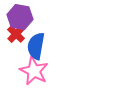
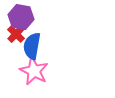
purple hexagon: moved 1 px right
blue semicircle: moved 4 px left
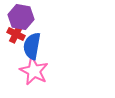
red cross: rotated 18 degrees counterclockwise
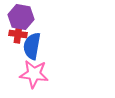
red cross: moved 2 px right; rotated 18 degrees counterclockwise
pink star: moved 3 px down; rotated 20 degrees counterclockwise
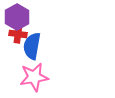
purple hexagon: moved 4 px left; rotated 20 degrees clockwise
pink star: moved 3 px down; rotated 16 degrees counterclockwise
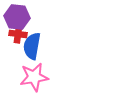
purple hexagon: rotated 25 degrees counterclockwise
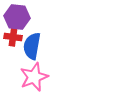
red cross: moved 5 px left, 3 px down
pink star: rotated 12 degrees counterclockwise
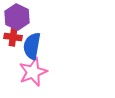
purple hexagon: rotated 20 degrees clockwise
pink star: moved 1 px left, 5 px up
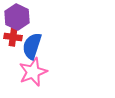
blue semicircle: rotated 8 degrees clockwise
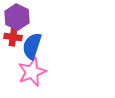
pink star: moved 1 px left
